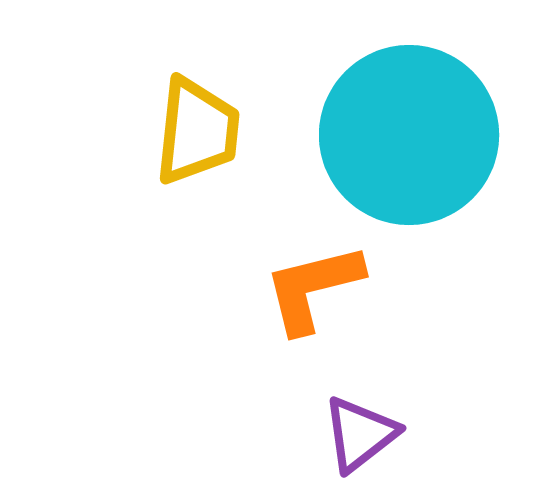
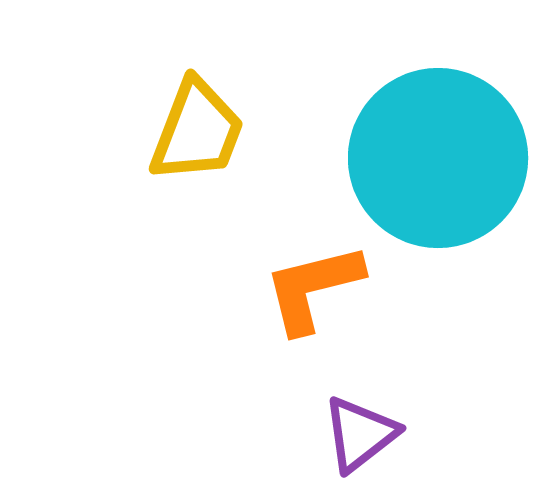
yellow trapezoid: rotated 15 degrees clockwise
cyan circle: moved 29 px right, 23 px down
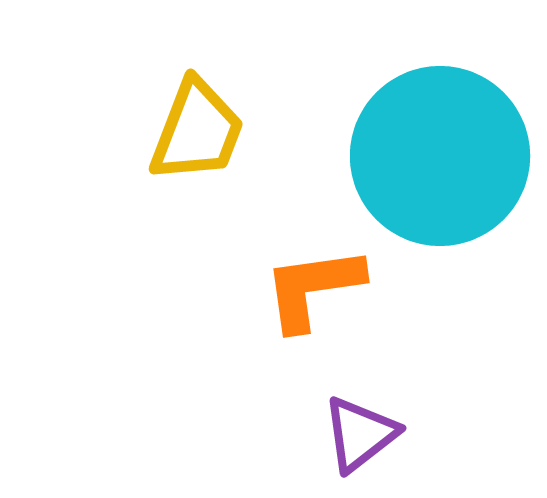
cyan circle: moved 2 px right, 2 px up
orange L-shape: rotated 6 degrees clockwise
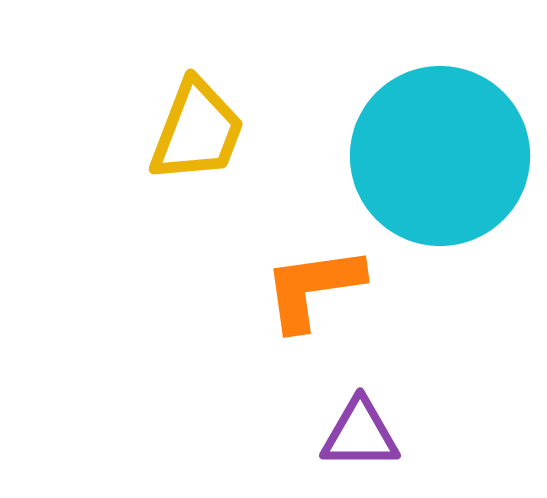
purple triangle: rotated 38 degrees clockwise
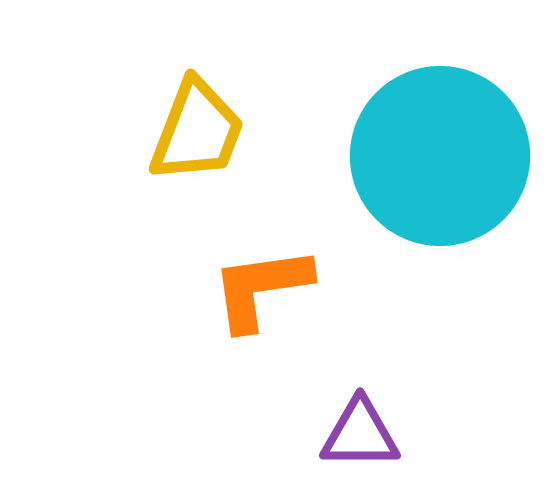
orange L-shape: moved 52 px left
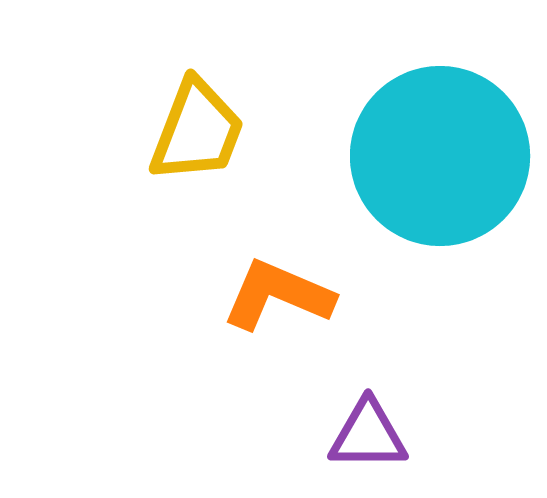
orange L-shape: moved 17 px right, 7 px down; rotated 31 degrees clockwise
purple triangle: moved 8 px right, 1 px down
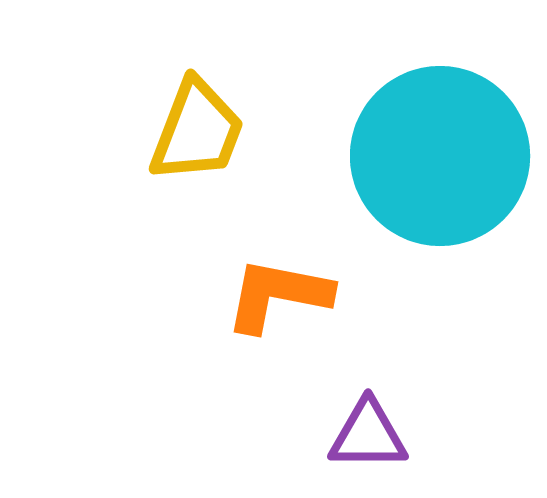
orange L-shape: rotated 12 degrees counterclockwise
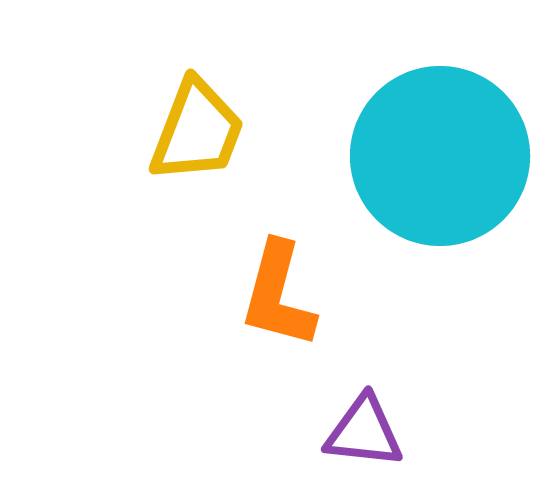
orange L-shape: rotated 86 degrees counterclockwise
purple triangle: moved 4 px left, 3 px up; rotated 6 degrees clockwise
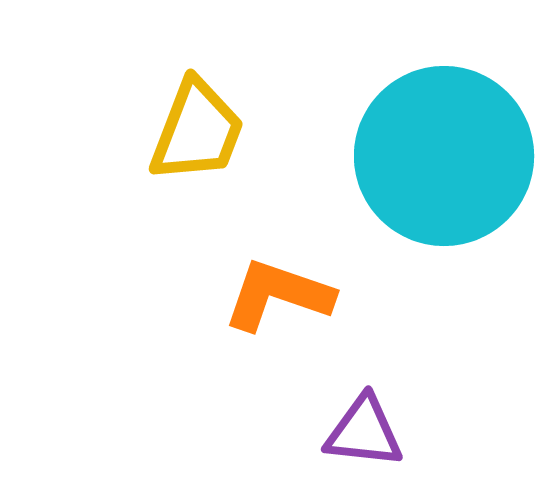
cyan circle: moved 4 px right
orange L-shape: rotated 94 degrees clockwise
